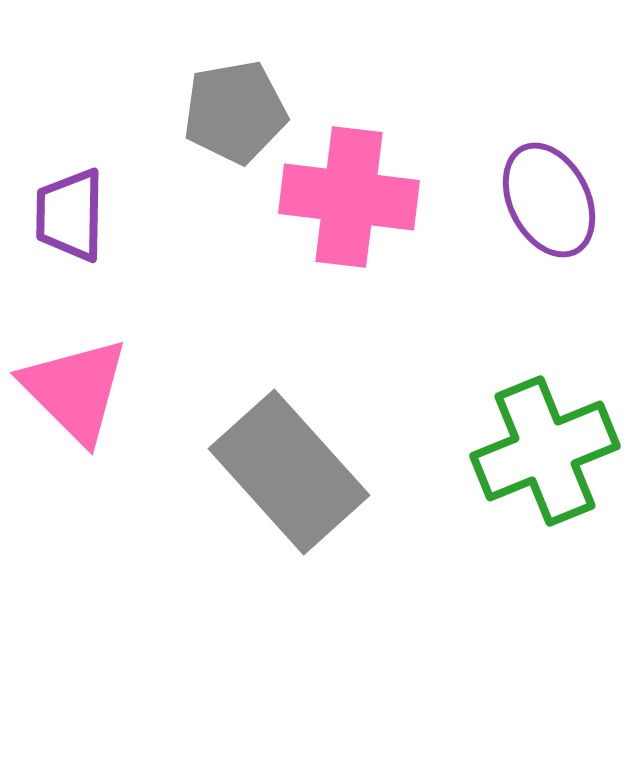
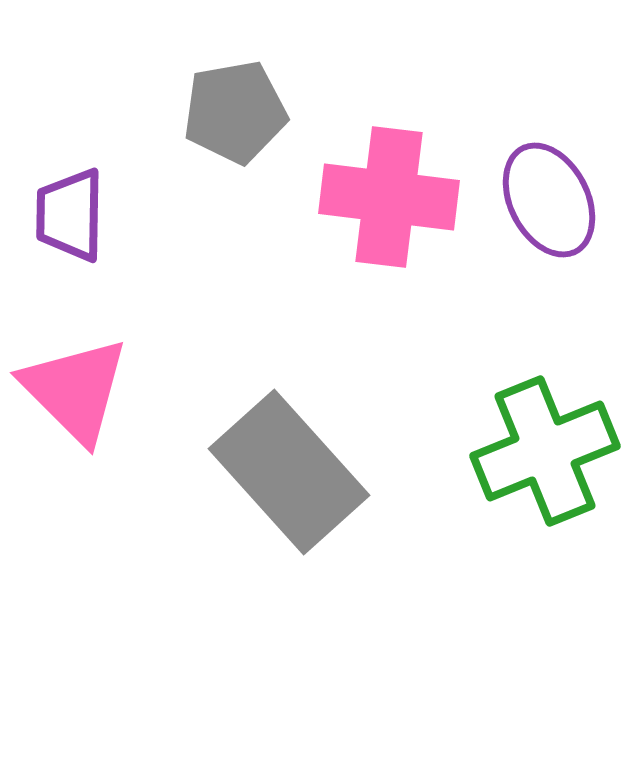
pink cross: moved 40 px right
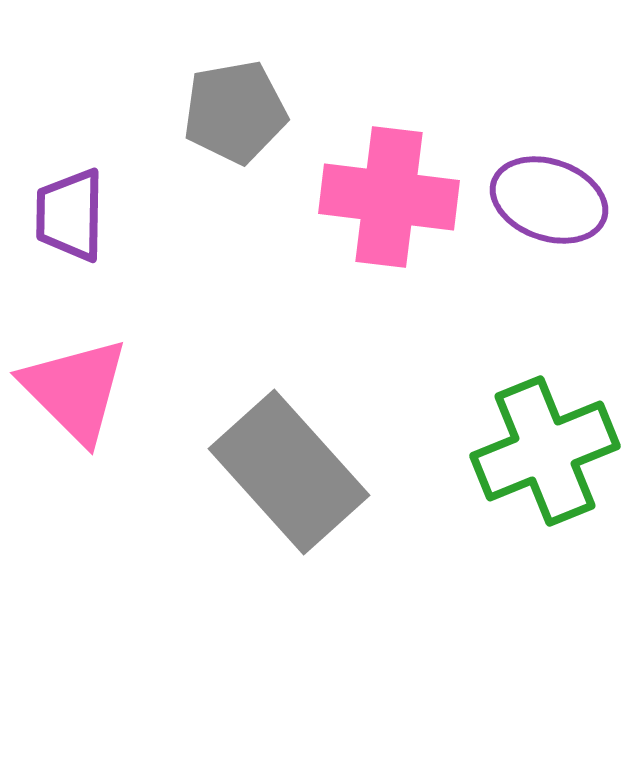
purple ellipse: rotated 44 degrees counterclockwise
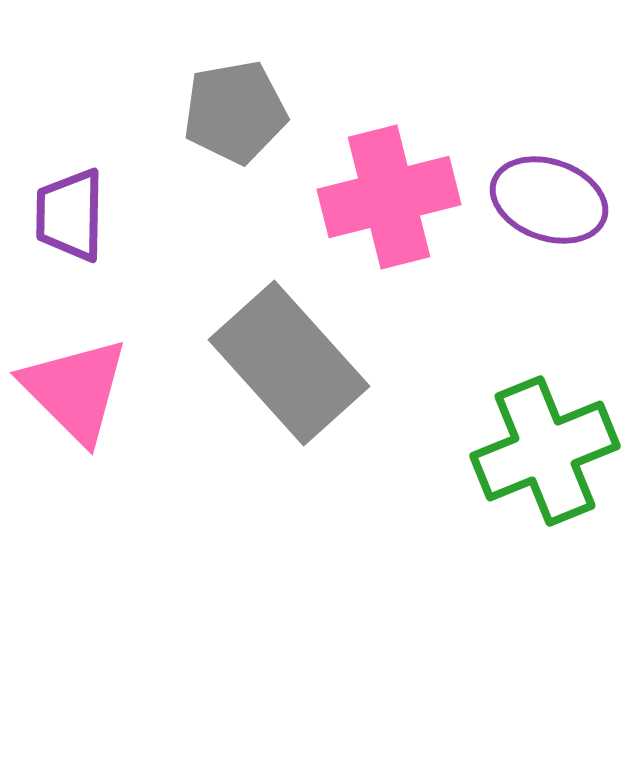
pink cross: rotated 21 degrees counterclockwise
gray rectangle: moved 109 px up
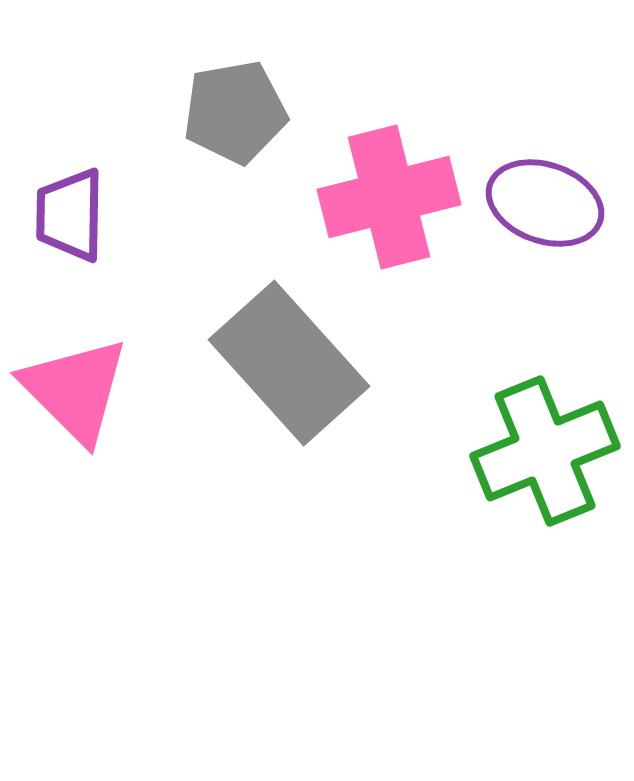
purple ellipse: moved 4 px left, 3 px down
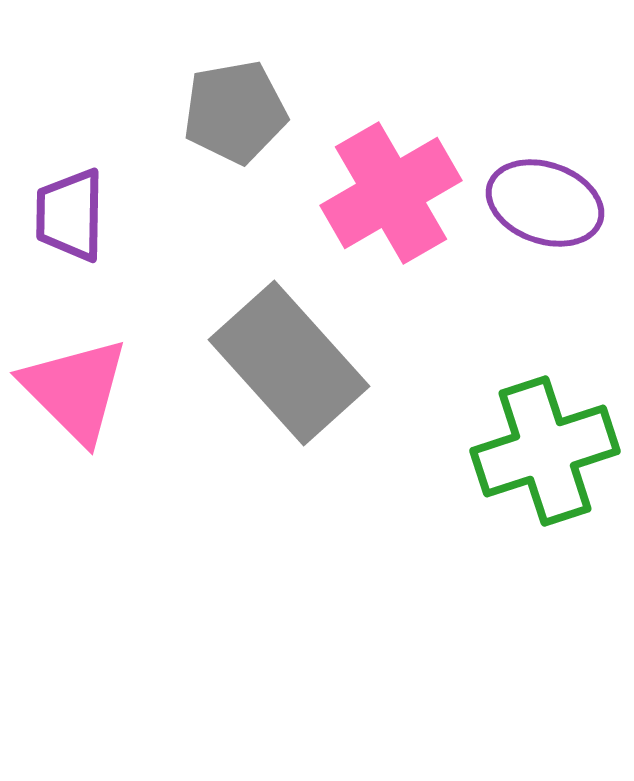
pink cross: moved 2 px right, 4 px up; rotated 16 degrees counterclockwise
green cross: rotated 4 degrees clockwise
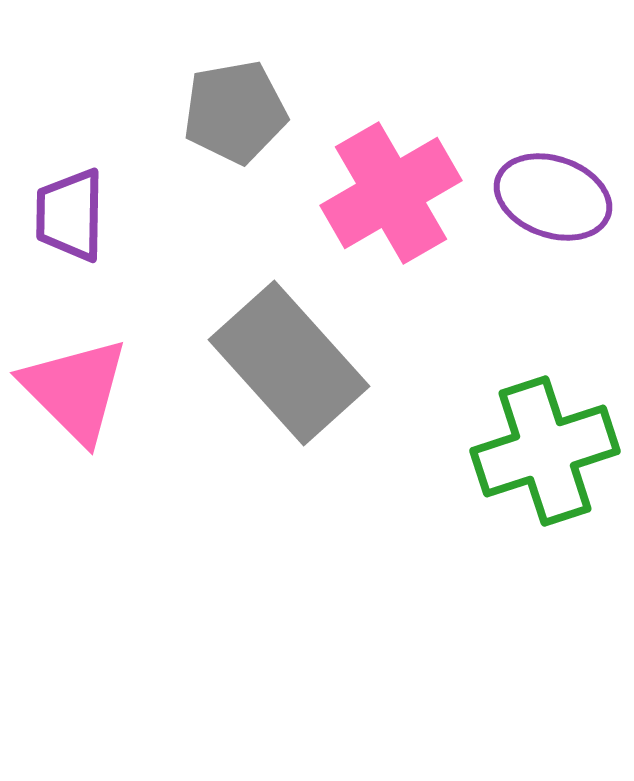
purple ellipse: moved 8 px right, 6 px up
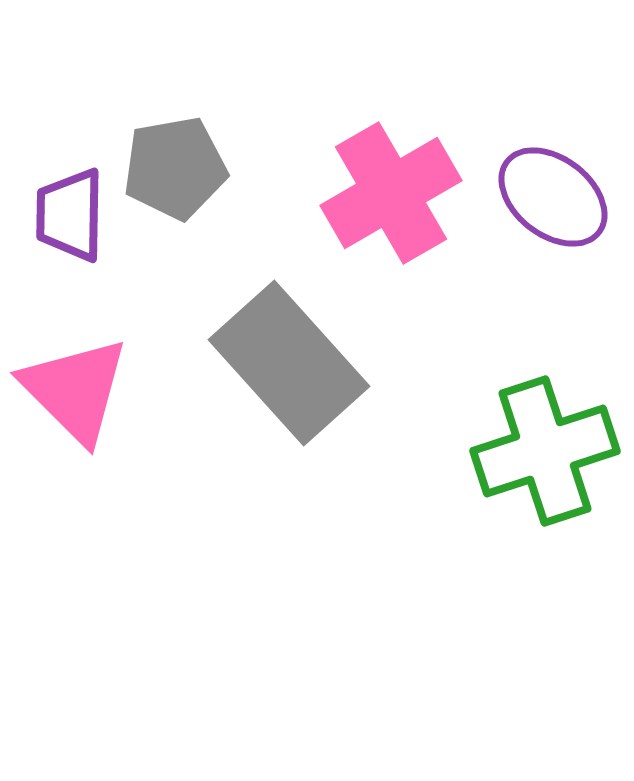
gray pentagon: moved 60 px left, 56 px down
purple ellipse: rotated 19 degrees clockwise
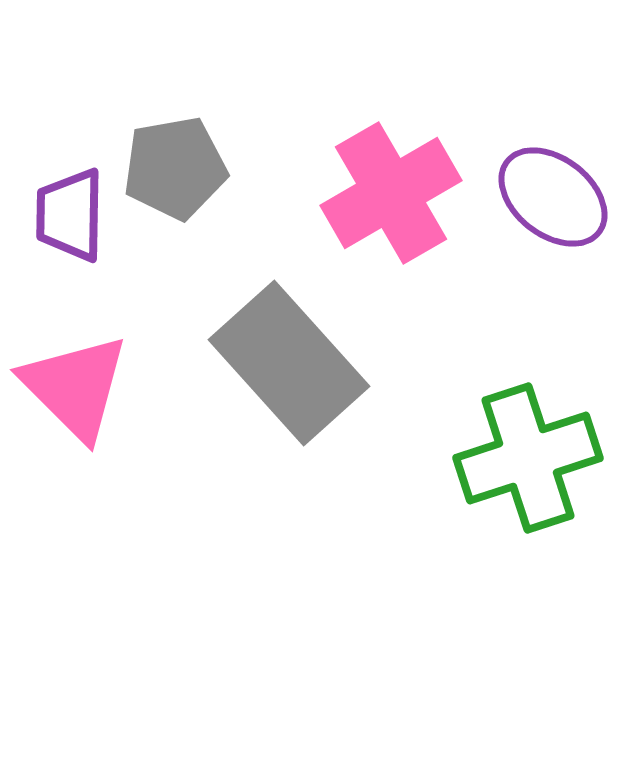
pink triangle: moved 3 px up
green cross: moved 17 px left, 7 px down
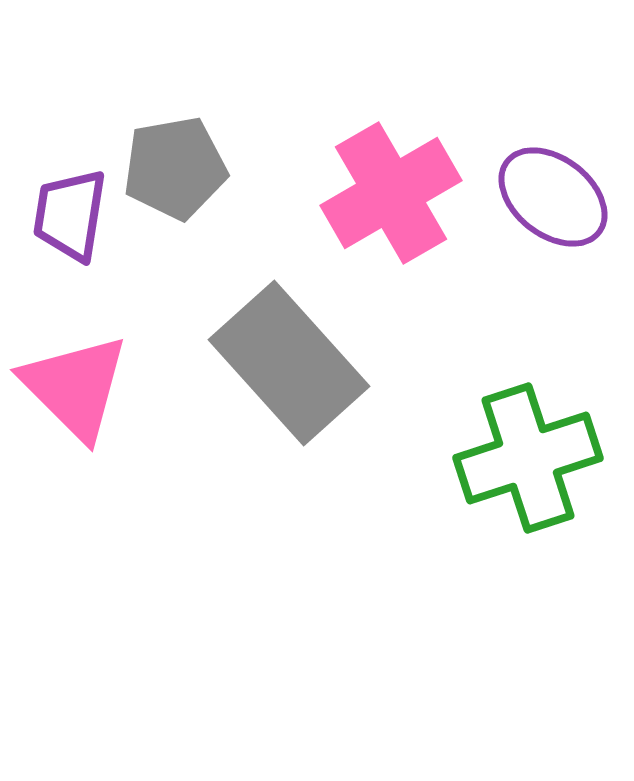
purple trapezoid: rotated 8 degrees clockwise
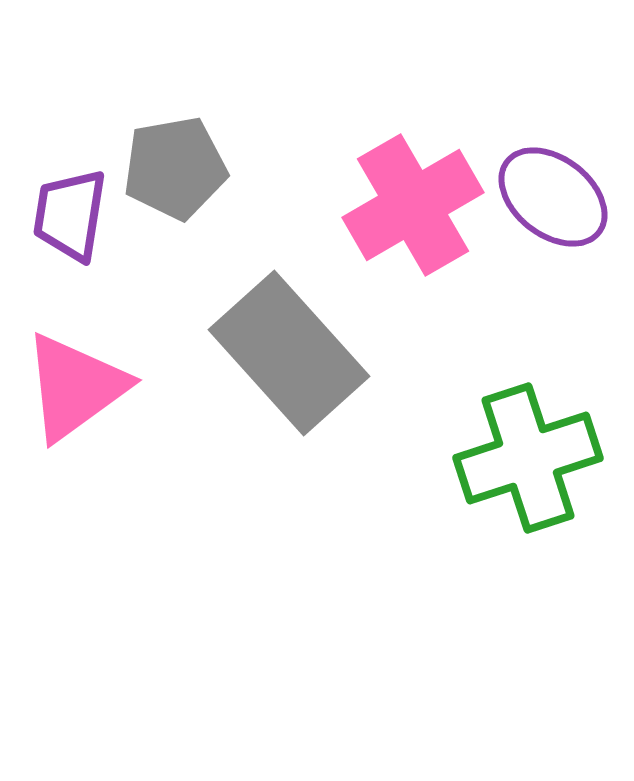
pink cross: moved 22 px right, 12 px down
gray rectangle: moved 10 px up
pink triangle: rotated 39 degrees clockwise
